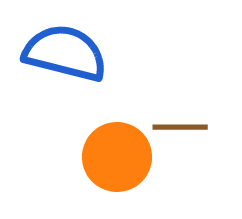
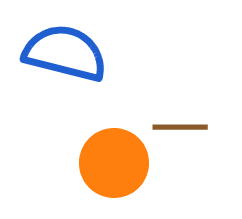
orange circle: moved 3 px left, 6 px down
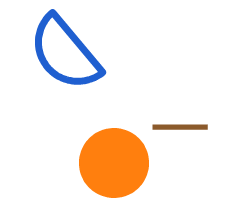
blue semicircle: rotated 144 degrees counterclockwise
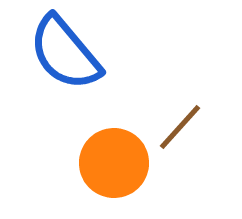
brown line: rotated 48 degrees counterclockwise
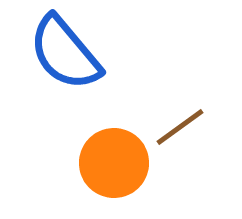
brown line: rotated 12 degrees clockwise
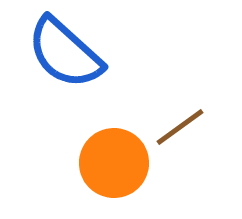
blue semicircle: rotated 8 degrees counterclockwise
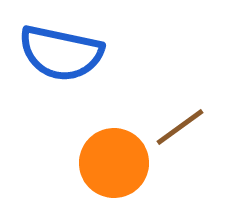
blue semicircle: moved 4 px left; rotated 30 degrees counterclockwise
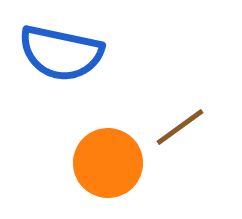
orange circle: moved 6 px left
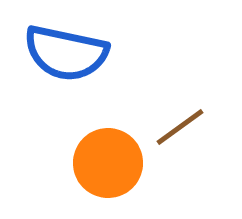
blue semicircle: moved 5 px right
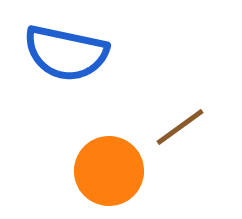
orange circle: moved 1 px right, 8 px down
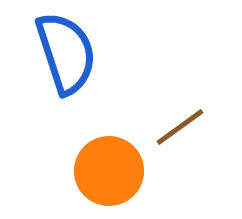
blue semicircle: rotated 120 degrees counterclockwise
